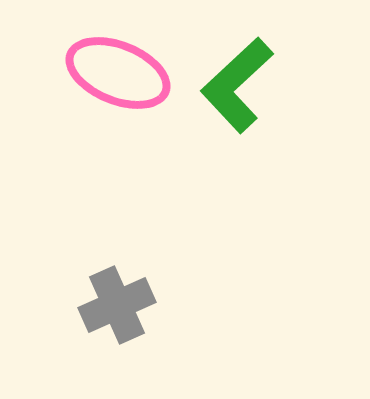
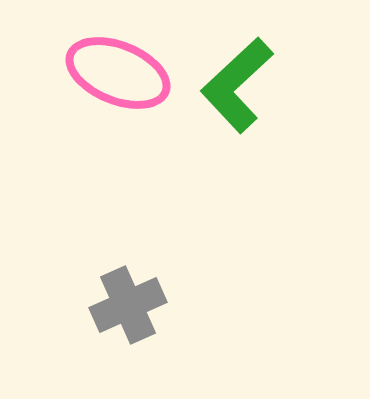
gray cross: moved 11 px right
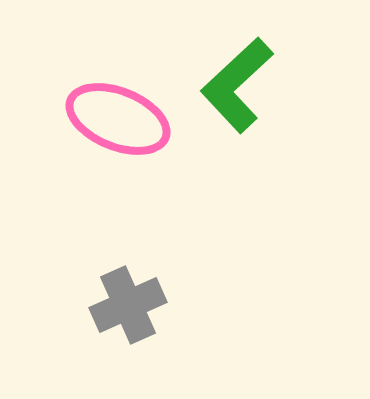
pink ellipse: moved 46 px down
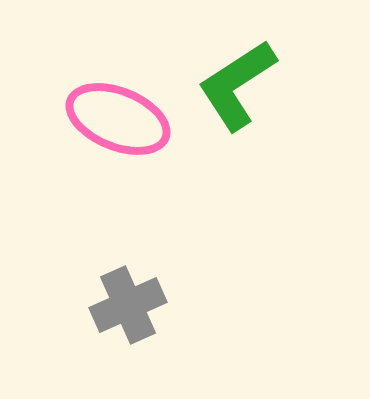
green L-shape: rotated 10 degrees clockwise
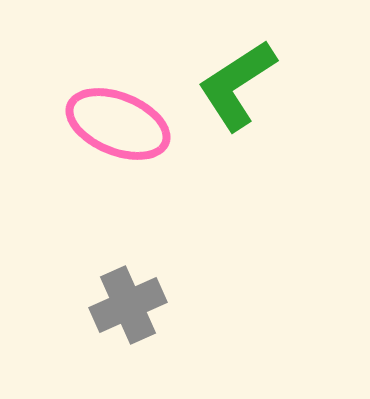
pink ellipse: moved 5 px down
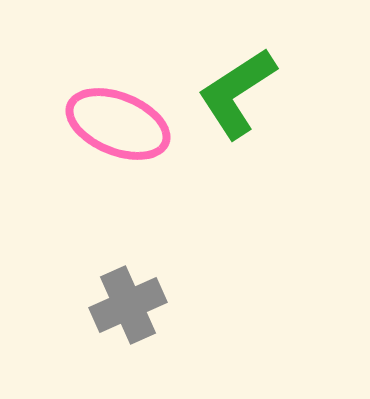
green L-shape: moved 8 px down
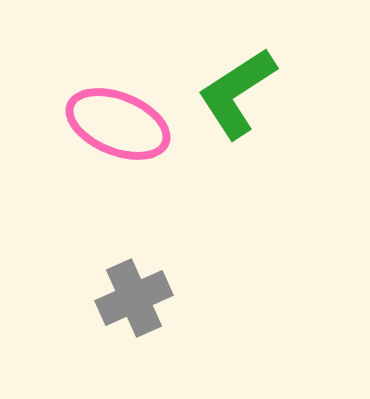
gray cross: moved 6 px right, 7 px up
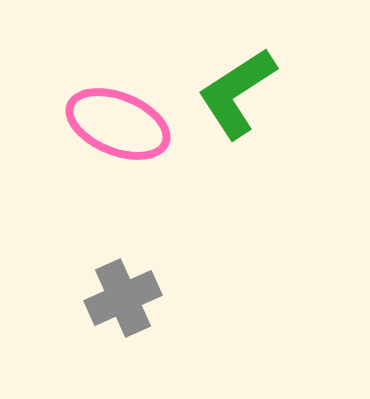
gray cross: moved 11 px left
